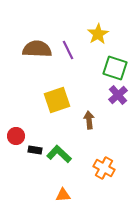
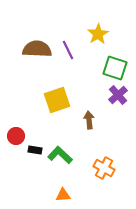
green L-shape: moved 1 px right, 1 px down
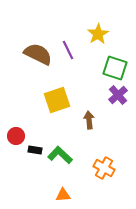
brown semicircle: moved 1 px right, 5 px down; rotated 24 degrees clockwise
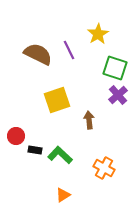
purple line: moved 1 px right
orange triangle: rotated 28 degrees counterclockwise
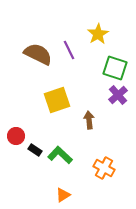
black rectangle: rotated 24 degrees clockwise
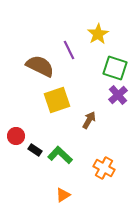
brown semicircle: moved 2 px right, 12 px down
brown arrow: rotated 36 degrees clockwise
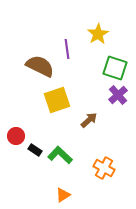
purple line: moved 2 px left, 1 px up; rotated 18 degrees clockwise
brown arrow: rotated 18 degrees clockwise
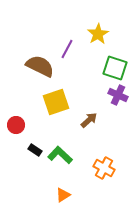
purple line: rotated 36 degrees clockwise
purple cross: rotated 24 degrees counterclockwise
yellow square: moved 1 px left, 2 px down
red circle: moved 11 px up
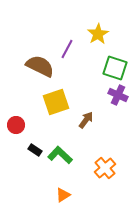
brown arrow: moved 3 px left; rotated 12 degrees counterclockwise
orange cross: moved 1 px right; rotated 20 degrees clockwise
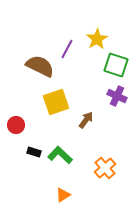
yellow star: moved 1 px left, 5 px down
green square: moved 1 px right, 3 px up
purple cross: moved 1 px left, 1 px down
black rectangle: moved 1 px left, 2 px down; rotated 16 degrees counterclockwise
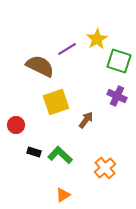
purple line: rotated 30 degrees clockwise
green square: moved 3 px right, 4 px up
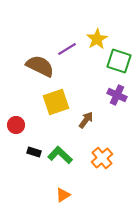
purple cross: moved 1 px up
orange cross: moved 3 px left, 10 px up
